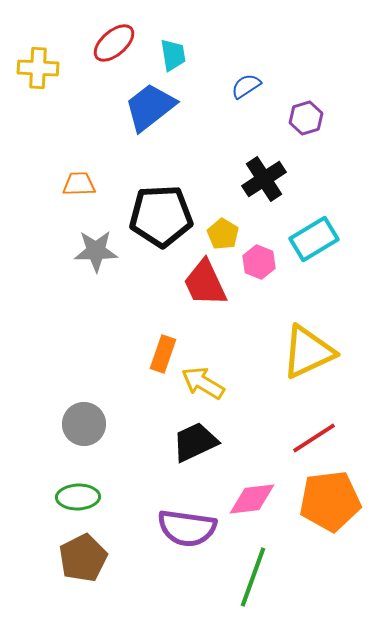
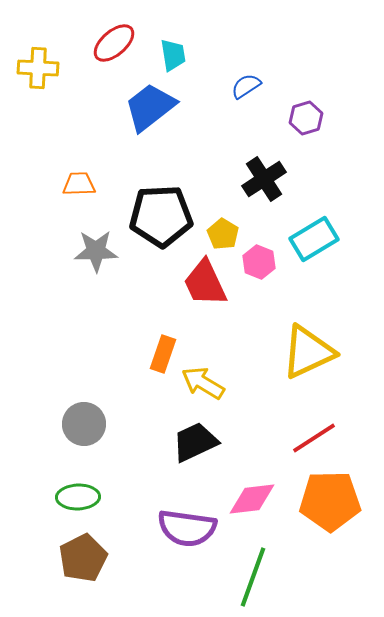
orange pentagon: rotated 6 degrees clockwise
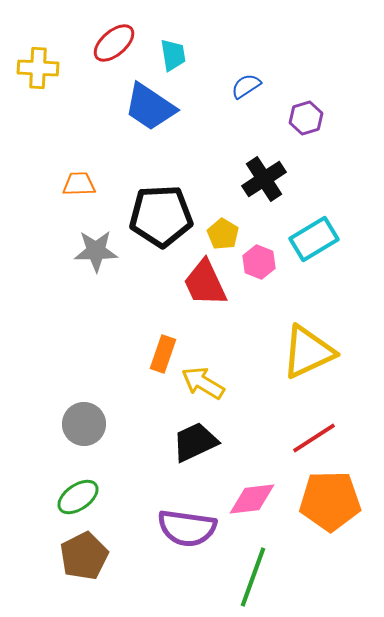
blue trapezoid: rotated 108 degrees counterclockwise
green ellipse: rotated 33 degrees counterclockwise
brown pentagon: moved 1 px right, 2 px up
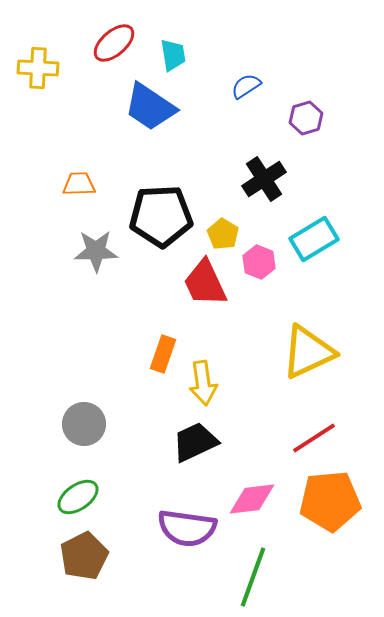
yellow arrow: rotated 129 degrees counterclockwise
orange pentagon: rotated 4 degrees counterclockwise
